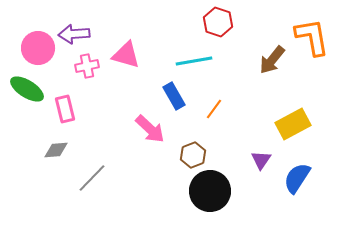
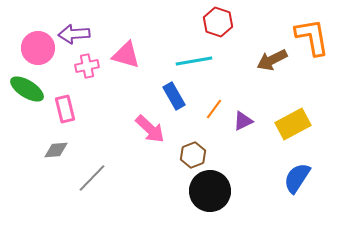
brown arrow: rotated 24 degrees clockwise
purple triangle: moved 18 px left, 39 px up; rotated 30 degrees clockwise
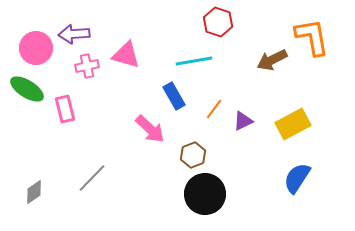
pink circle: moved 2 px left
gray diamond: moved 22 px left, 42 px down; rotated 30 degrees counterclockwise
black circle: moved 5 px left, 3 px down
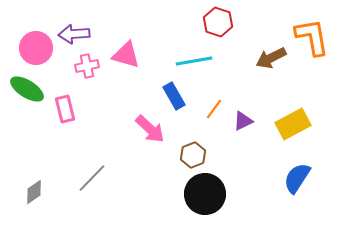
brown arrow: moved 1 px left, 2 px up
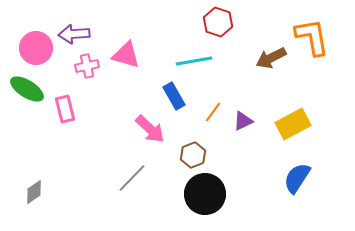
orange line: moved 1 px left, 3 px down
gray line: moved 40 px right
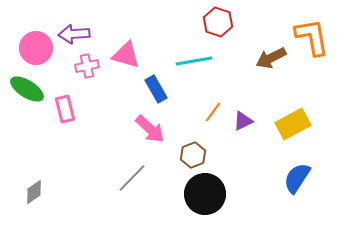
blue rectangle: moved 18 px left, 7 px up
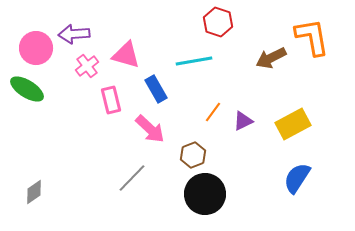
pink cross: rotated 25 degrees counterclockwise
pink rectangle: moved 46 px right, 9 px up
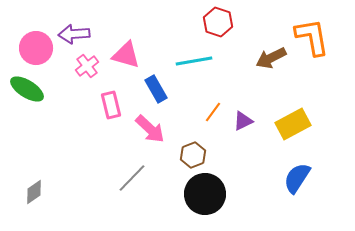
pink rectangle: moved 5 px down
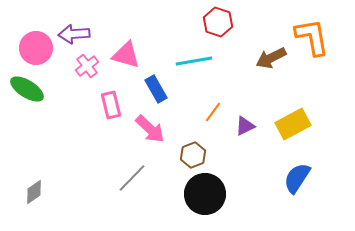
purple triangle: moved 2 px right, 5 px down
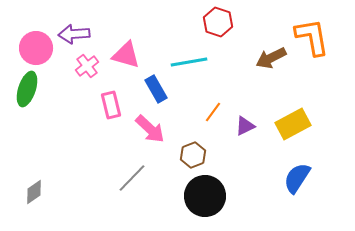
cyan line: moved 5 px left, 1 px down
green ellipse: rotated 76 degrees clockwise
black circle: moved 2 px down
